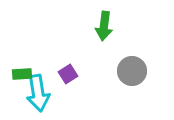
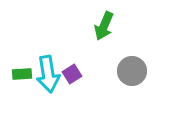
green arrow: rotated 16 degrees clockwise
purple square: moved 4 px right
cyan arrow: moved 10 px right, 19 px up
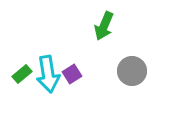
green rectangle: rotated 36 degrees counterclockwise
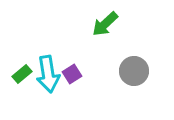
green arrow: moved 1 px right, 2 px up; rotated 24 degrees clockwise
gray circle: moved 2 px right
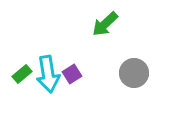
gray circle: moved 2 px down
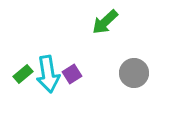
green arrow: moved 2 px up
green rectangle: moved 1 px right
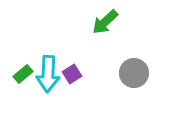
cyan arrow: rotated 12 degrees clockwise
